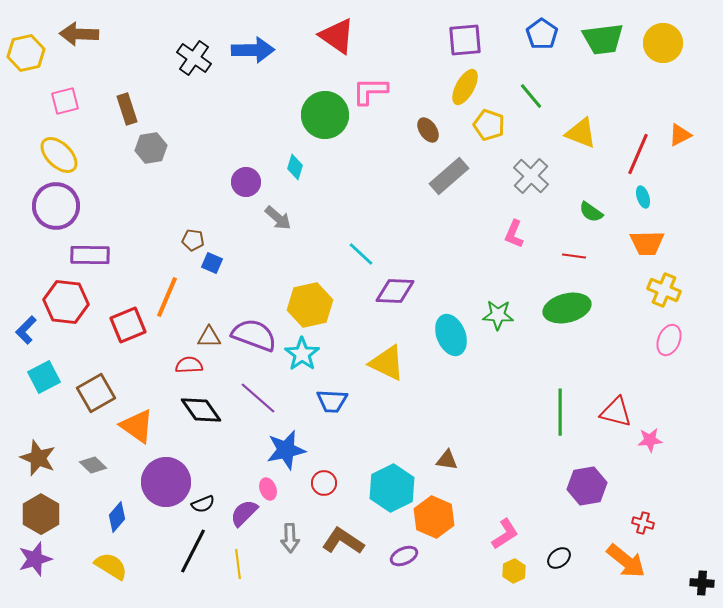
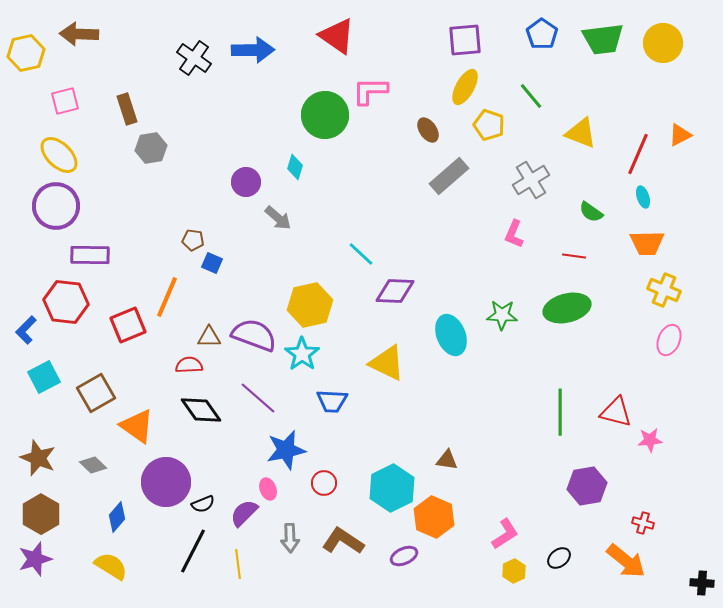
gray cross at (531, 176): moved 4 px down; rotated 15 degrees clockwise
green star at (498, 315): moved 4 px right
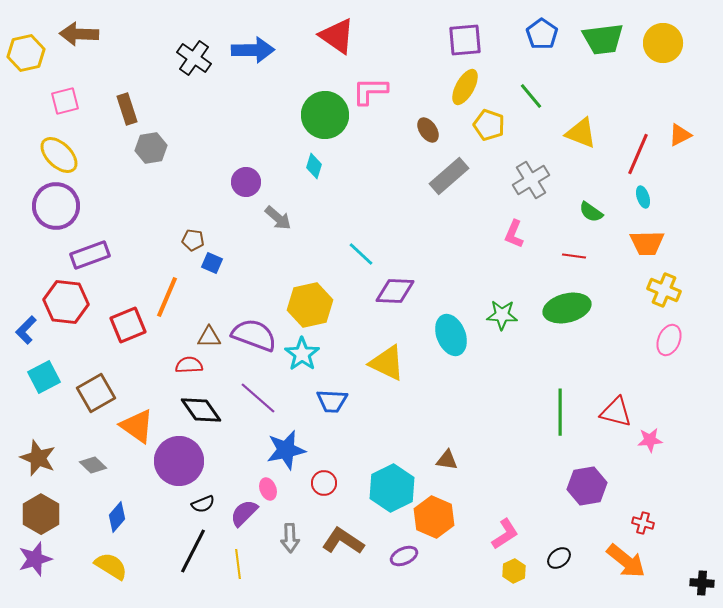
cyan diamond at (295, 167): moved 19 px right, 1 px up
purple rectangle at (90, 255): rotated 21 degrees counterclockwise
purple circle at (166, 482): moved 13 px right, 21 px up
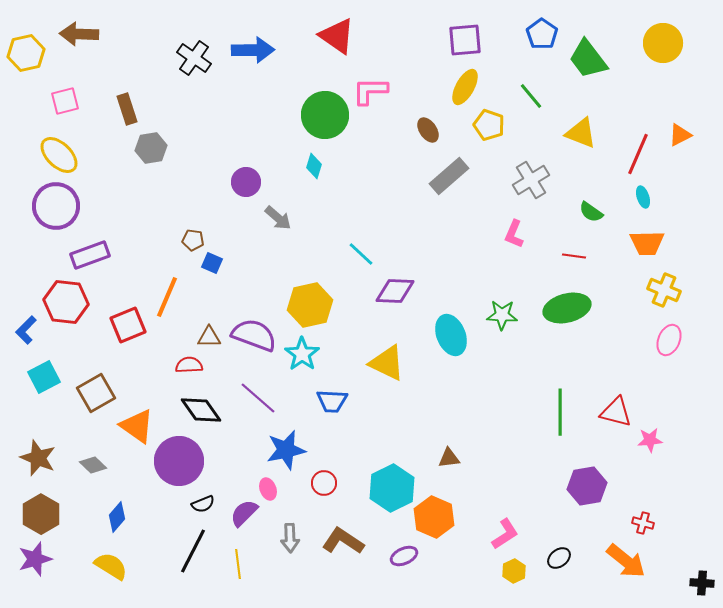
green trapezoid at (603, 39): moved 15 px left, 20 px down; rotated 60 degrees clockwise
brown triangle at (447, 460): moved 2 px right, 2 px up; rotated 15 degrees counterclockwise
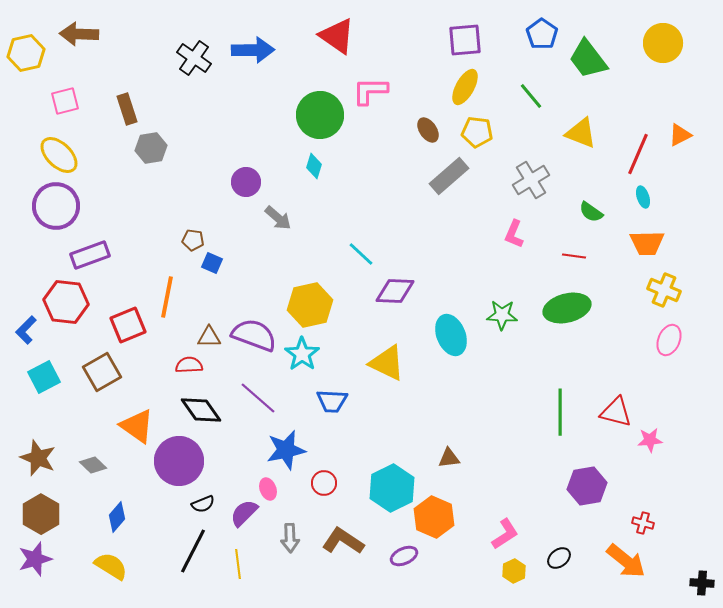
green circle at (325, 115): moved 5 px left
yellow pentagon at (489, 125): moved 12 px left, 7 px down; rotated 12 degrees counterclockwise
orange line at (167, 297): rotated 12 degrees counterclockwise
brown square at (96, 393): moved 6 px right, 21 px up
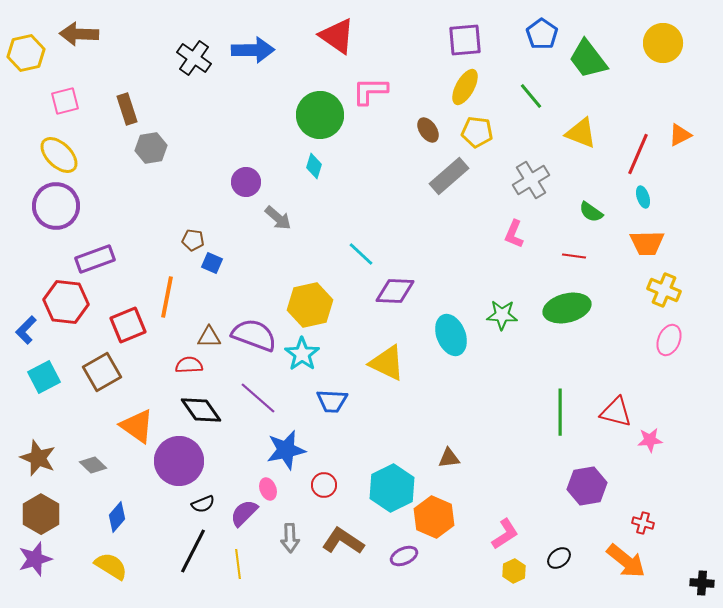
purple rectangle at (90, 255): moved 5 px right, 4 px down
red circle at (324, 483): moved 2 px down
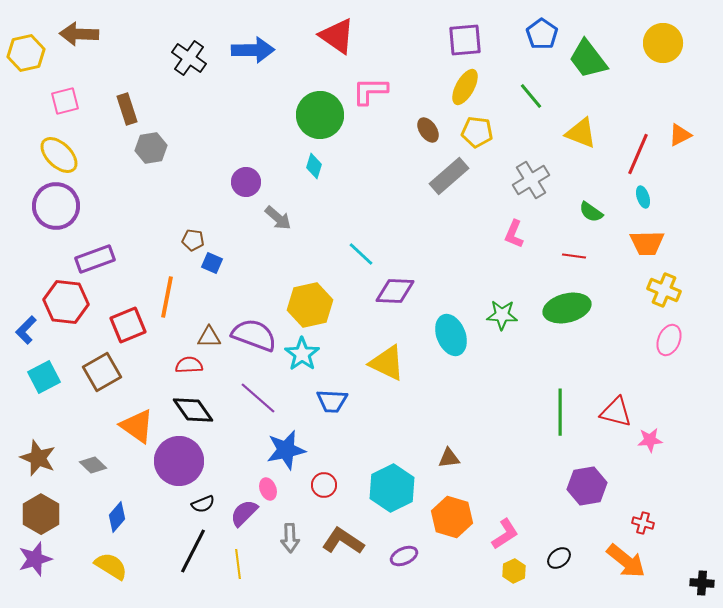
black cross at (194, 58): moved 5 px left
black diamond at (201, 410): moved 8 px left
orange hexagon at (434, 517): moved 18 px right; rotated 6 degrees counterclockwise
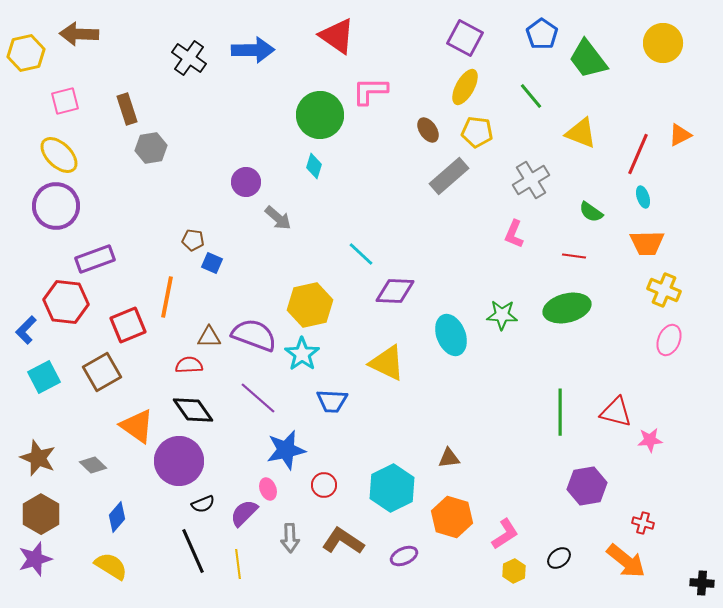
purple square at (465, 40): moved 2 px up; rotated 33 degrees clockwise
black line at (193, 551): rotated 51 degrees counterclockwise
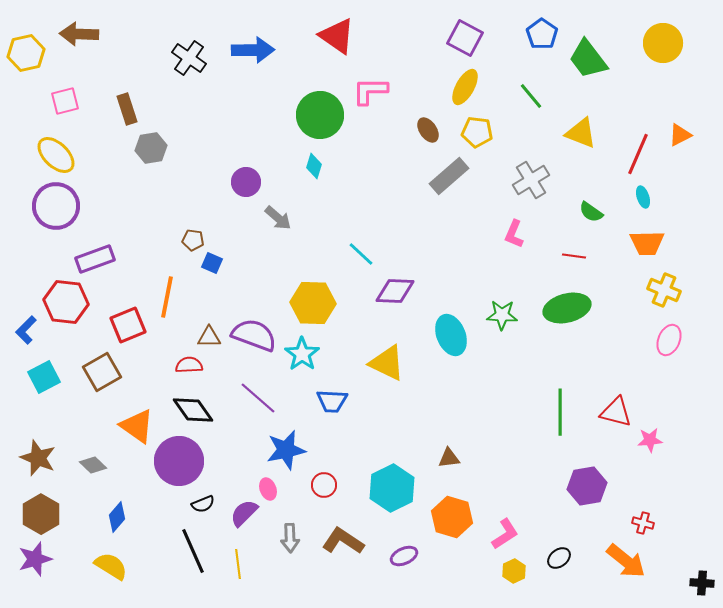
yellow ellipse at (59, 155): moved 3 px left
yellow hexagon at (310, 305): moved 3 px right, 2 px up; rotated 15 degrees clockwise
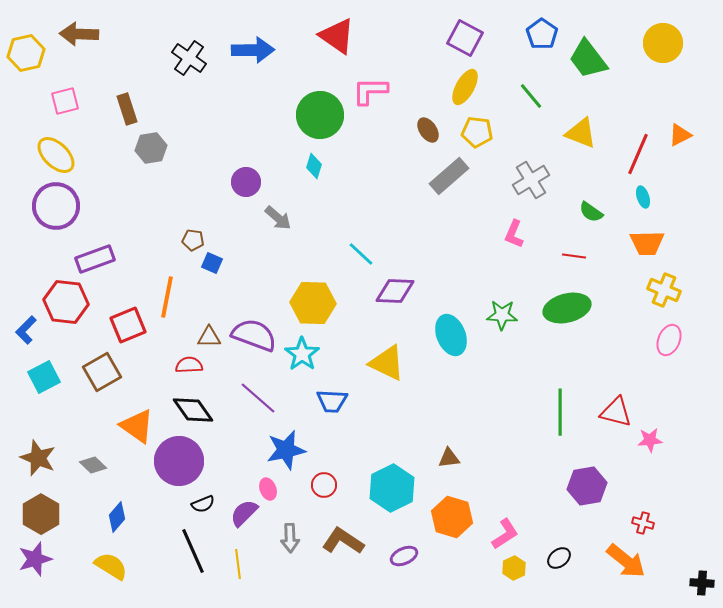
yellow hexagon at (514, 571): moved 3 px up
